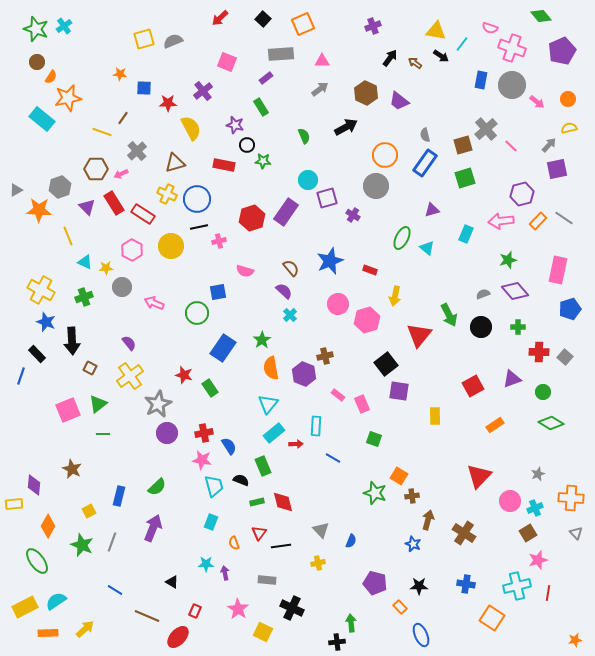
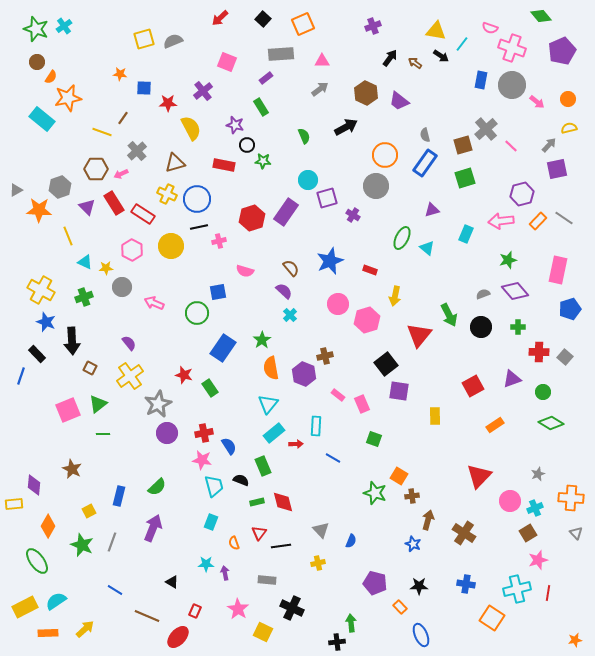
cyan cross at (517, 586): moved 3 px down
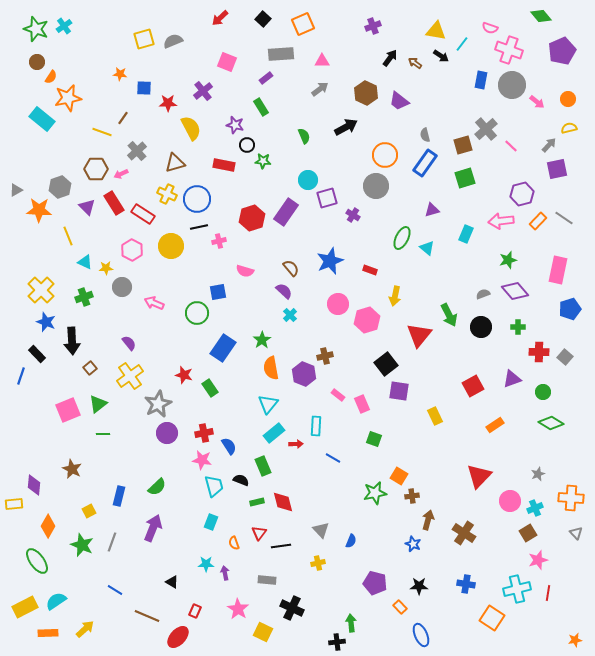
pink cross at (512, 48): moved 3 px left, 2 px down
yellow cross at (41, 290): rotated 16 degrees clockwise
brown square at (90, 368): rotated 24 degrees clockwise
yellow rectangle at (435, 416): rotated 24 degrees counterclockwise
green star at (375, 493): rotated 30 degrees counterclockwise
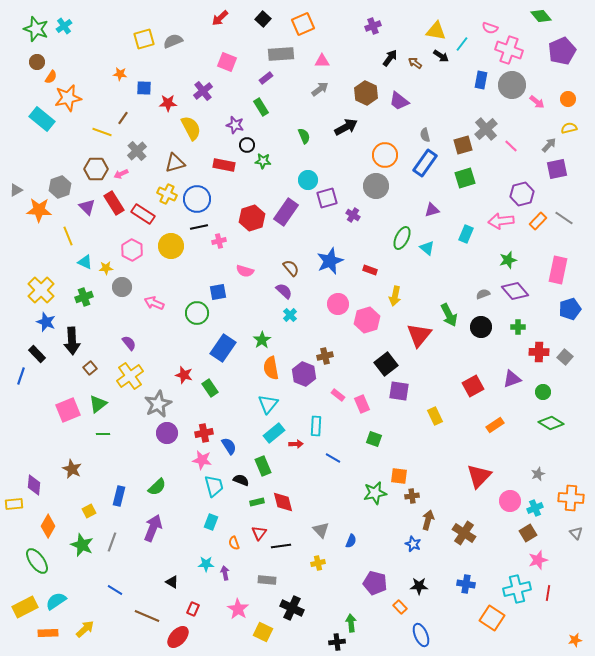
orange square at (399, 476): rotated 24 degrees counterclockwise
red rectangle at (195, 611): moved 2 px left, 2 px up
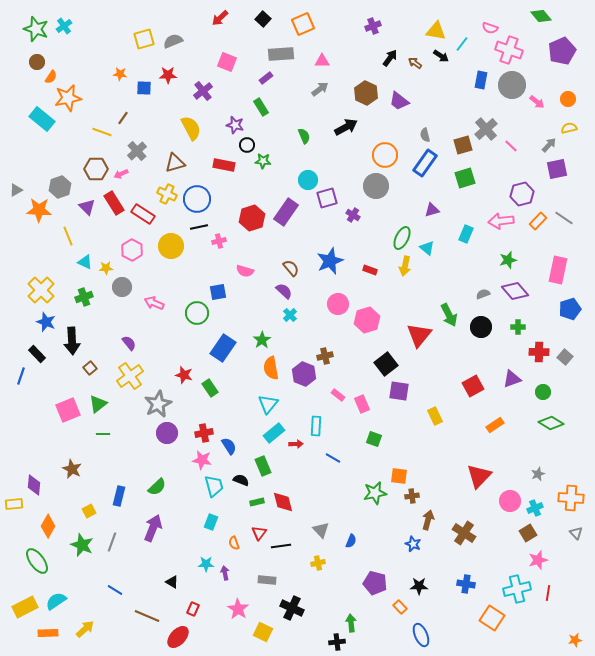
red star at (168, 103): moved 28 px up
yellow arrow at (395, 296): moved 10 px right, 30 px up
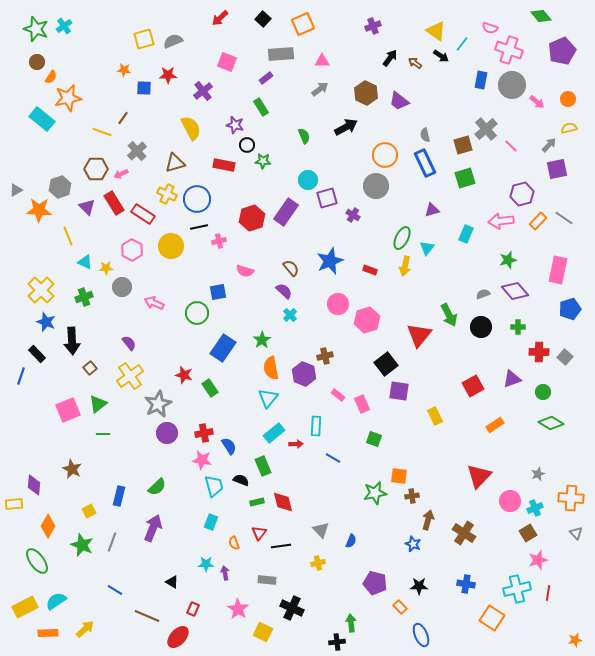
yellow triangle at (436, 31): rotated 25 degrees clockwise
orange star at (120, 74): moved 4 px right, 4 px up
blue rectangle at (425, 163): rotated 60 degrees counterclockwise
cyan triangle at (427, 248): rotated 28 degrees clockwise
cyan triangle at (268, 404): moved 6 px up
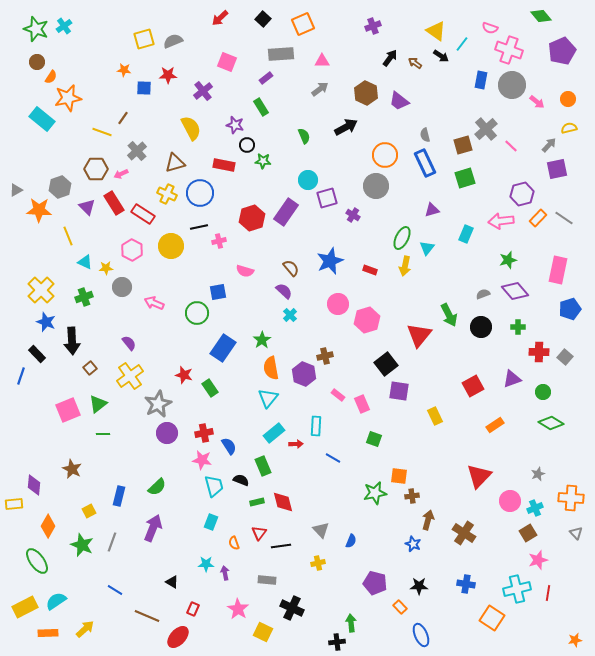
blue circle at (197, 199): moved 3 px right, 6 px up
orange rectangle at (538, 221): moved 3 px up
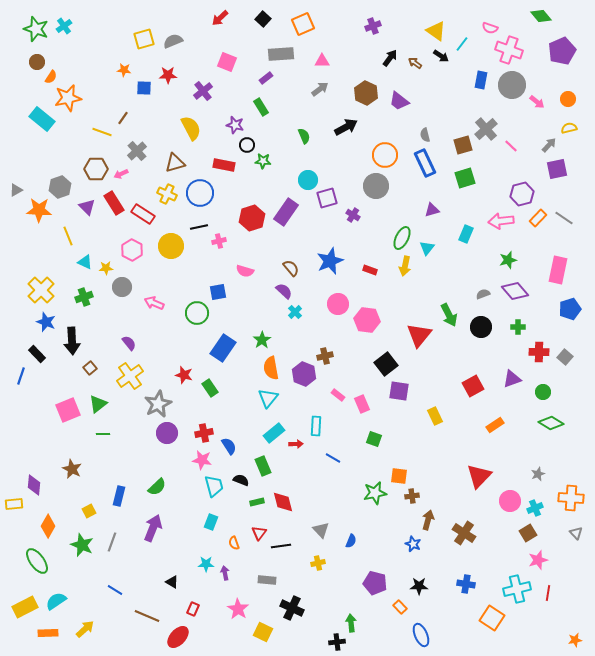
cyan cross at (290, 315): moved 5 px right, 3 px up
pink hexagon at (367, 320): rotated 25 degrees clockwise
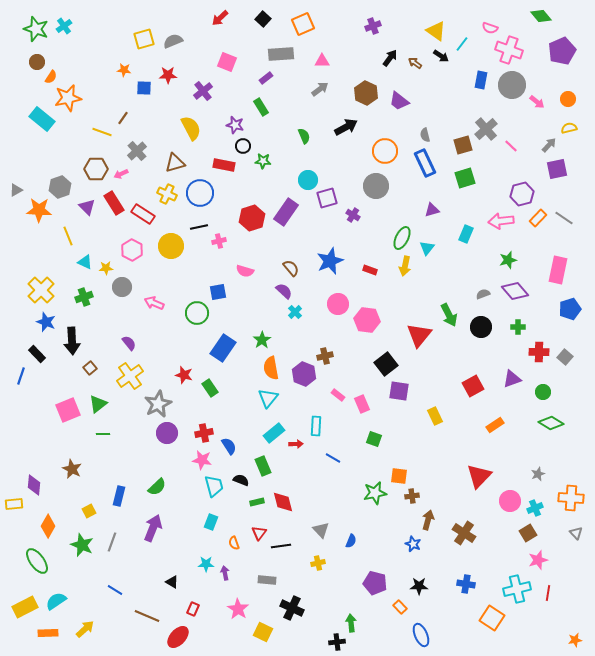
black circle at (247, 145): moved 4 px left, 1 px down
orange circle at (385, 155): moved 4 px up
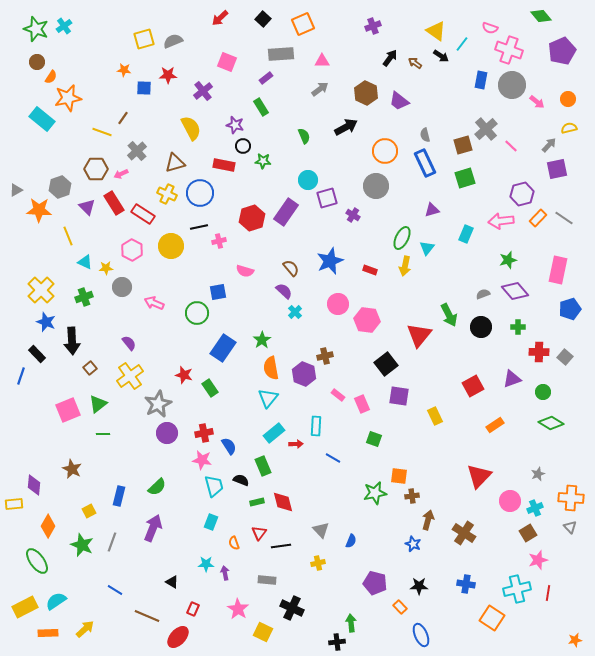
purple square at (399, 391): moved 5 px down
gray triangle at (576, 533): moved 6 px left, 6 px up
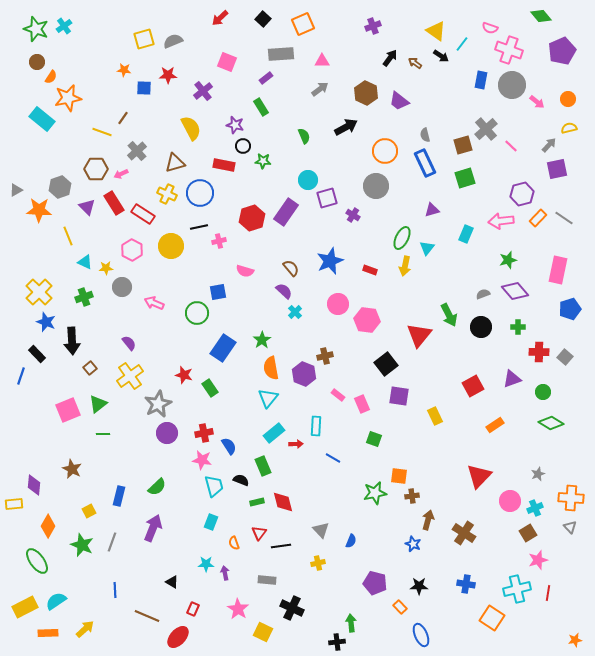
yellow cross at (41, 290): moved 2 px left, 2 px down
blue line at (115, 590): rotated 56 degrees clockwise
